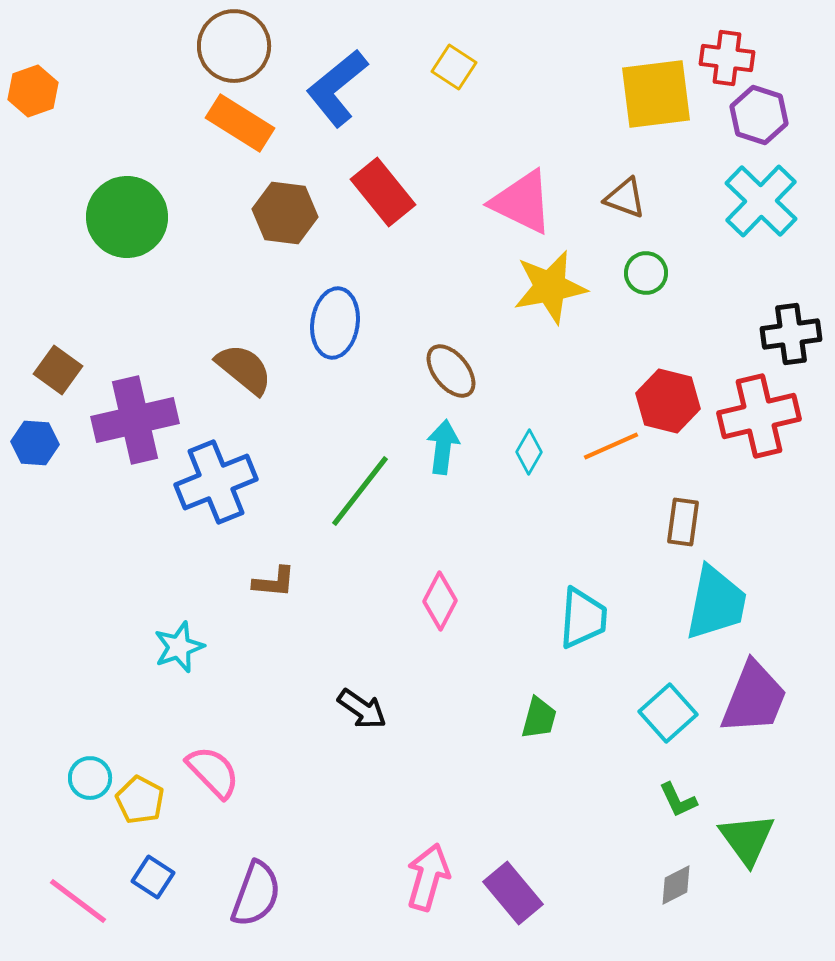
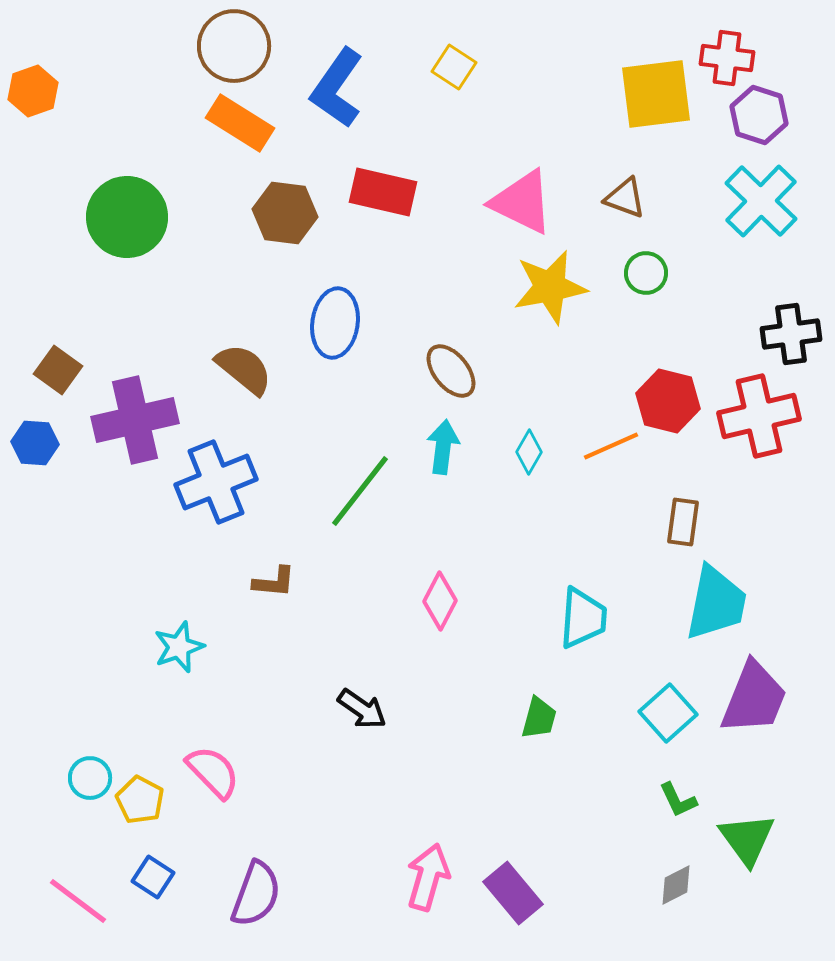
blue L-shape at (337, 88): rotated 16 degrees counterclockwise
red rectangle at (383, 192): rotated 38 degrees counterclockwise
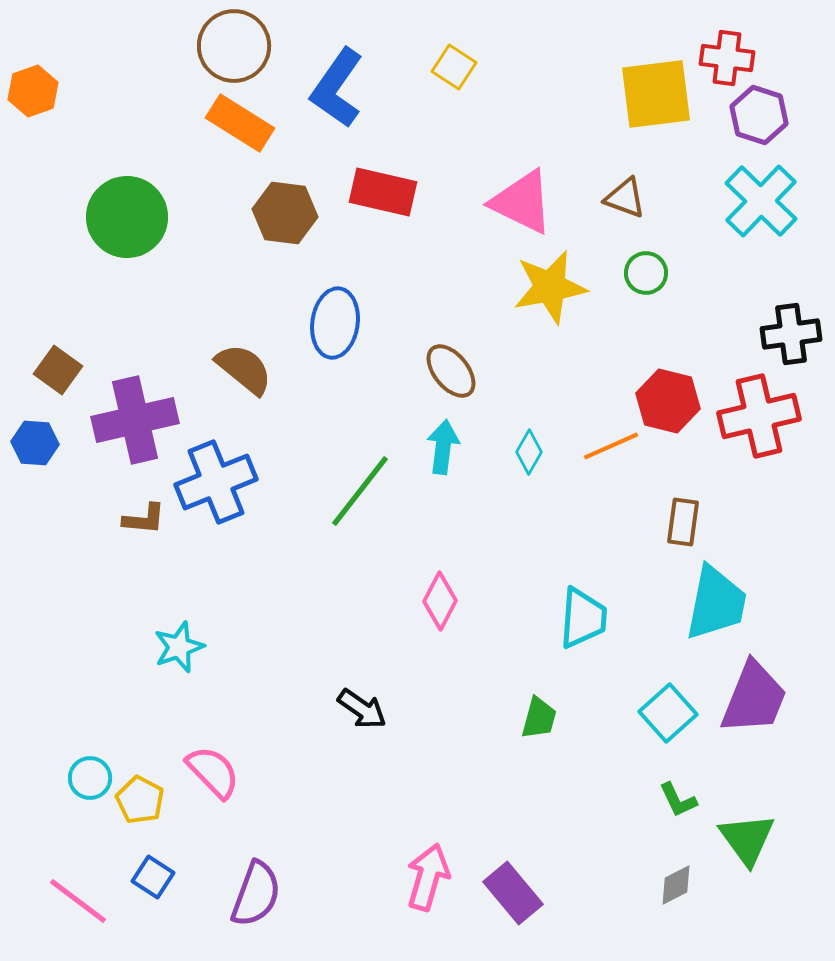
brown L-shape at (274, 582): moved 130 px left, 63 px up
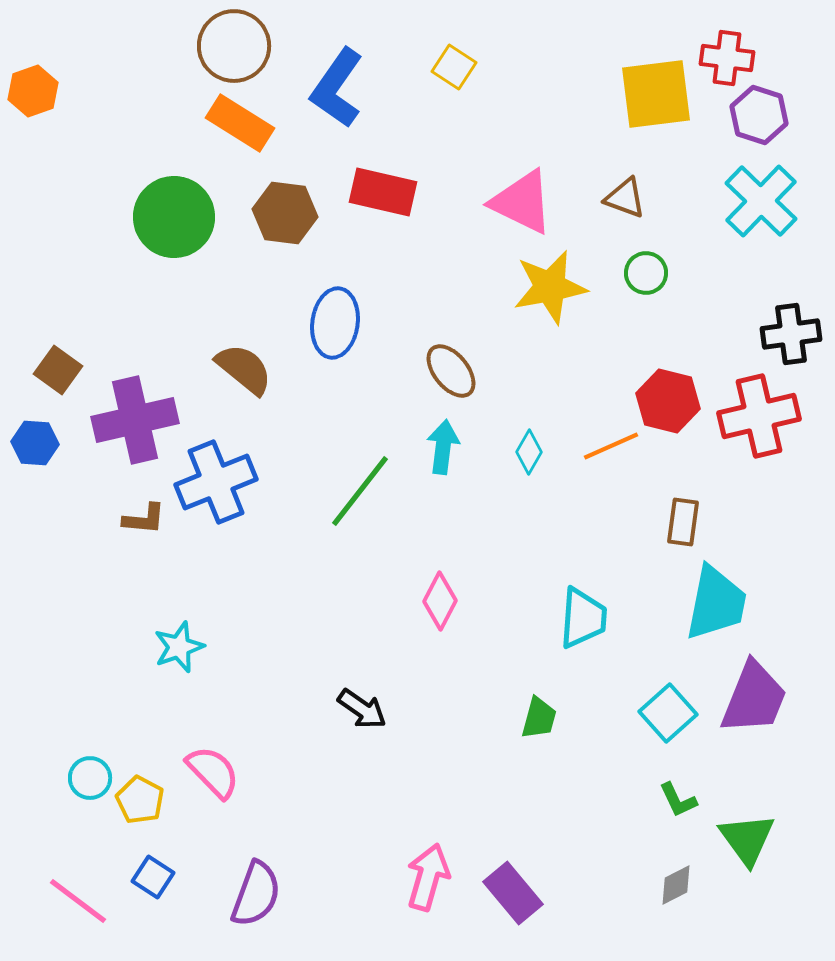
green circle at (127, 217): moved 47 px right
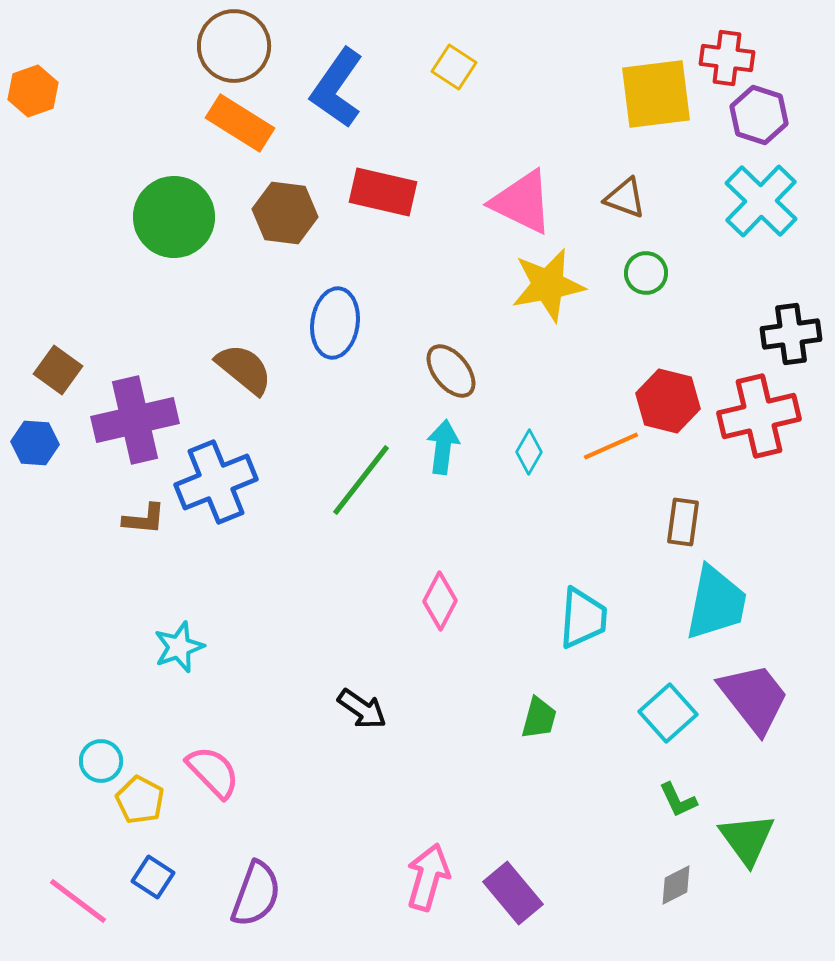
yellow star at (550, 287): moved 2 px left, 2 px up
green line at (360, 491): moved 1 px right, 11 px up
purple trapezoid at (754, 698): rotated 60 degrees counterclockwise
cyan circle at (90, 778): moved 11 px right, 17 px up
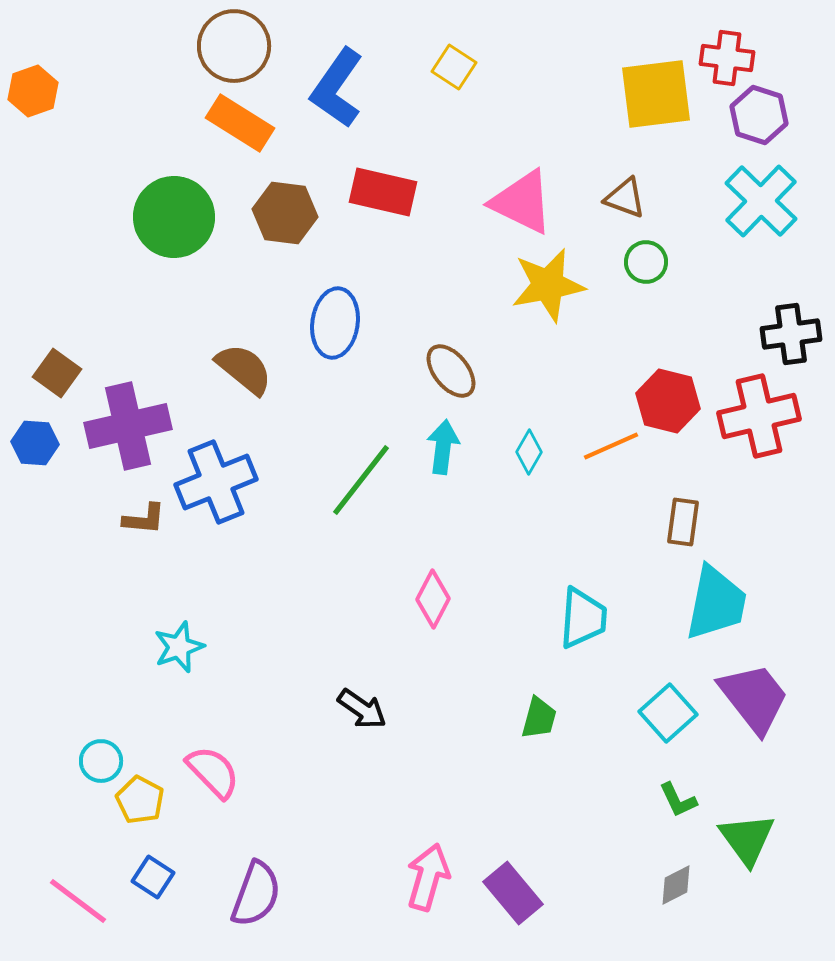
green circle at (646, 273): moved 11 px up
brown square at (58, 370): moved 1 px left, 3 px down
purple cross at (135, 420): moved 7 px left, 6 px down
pink diamond at (440, 601): moved 7 px left, 2 px up
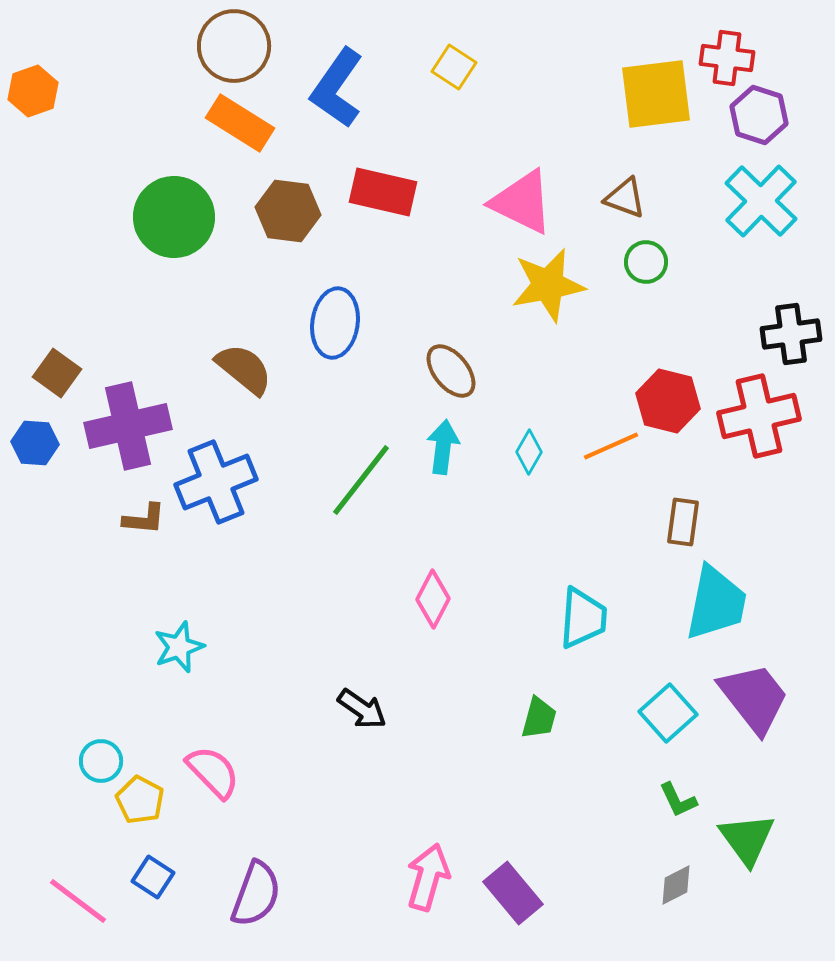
brown hexagon at (285, 213): moved 3 px right, 2 px up
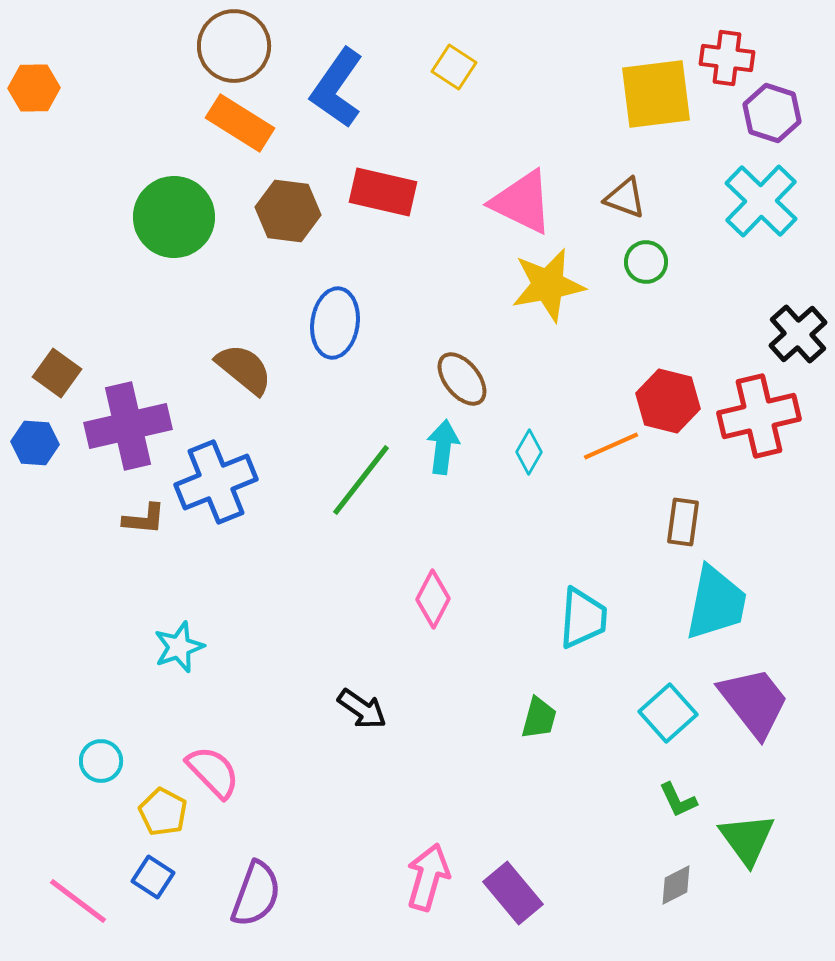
orange hexagon at (33, 91): moved 1 px right, 3 px up; rotated 18 degrees clockwise
purple hexagon at (759, 115): moved 13 px right, 2 px up
black cross at (791, 334): moved 7 px right; rotated 34 degrees counterclockwise
brown ellipse at (451, 371): moved 11 px right, 8 px down
purple trapezoid at (754, 698): moved 4 px down
yellow pentagon at (140, 800): moved 23 px right, 12 px down
